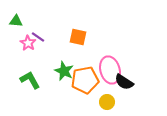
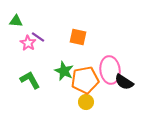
pink ellipse: rotated 8 degrees clockwise
yellow circle: moved 21 px left
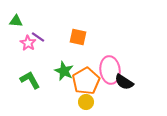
orange pentagon: moved 1 px right, 1 px down; rotated 20 degrees counterclockwise
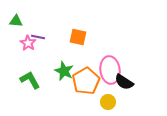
purple line: rotated 24 degrees counterclockwise
yellow circle: moved 22 px right
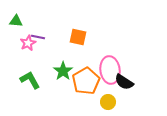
pink star: rotated 14 degrees clockwise
green star: moved 1 px left; rotated 12 degrees clockwise
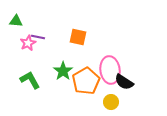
yellow circle: moved 3 px right
